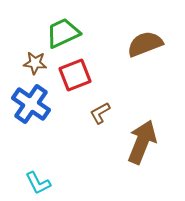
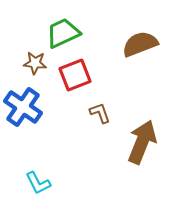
brown semicircle: moved 5 px left
blue cross: moved 8 px left, 3 px down
brown L-shape: rotated 100 degrees clockwise
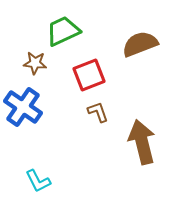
green trapezoid: moved 2 px up
red square: moved 14 px right
brown L-shape: moved 2 px left, 1 px up
brown arrow: rotated 36 degrees counterclockwise
cyan L-shape: moved 2 px up
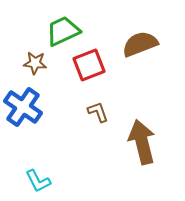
red square: moved 10 px up
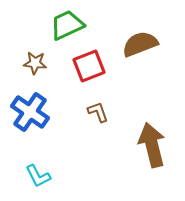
green trapezoid: moved 4 px right, 6 px up
red square: moved 1 px down
blue cross: moved 7 px right, 5 px down
brown arrow: moved 10 px right, 3 px down
cyan L-shape: moved 5 px up
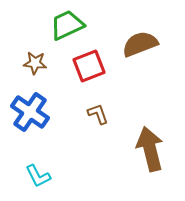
brown L-shape: moved 2 px down
brown arrow: moved 2 px left, 4 px down
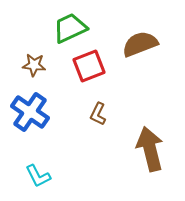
green trapezoid: moved 3 px right, 3 px down
brown star: moved 1 px left, 2 px down
brown L-shape: rotated 135 degrees counterclockwise
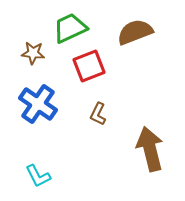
brown semicircle: moved 5 px left, 12 px up
brown star: moved 1 px left, 12 px up
blue cross: moved 8 px right, 8 px up
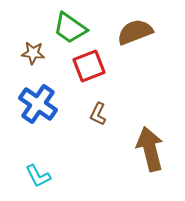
green trapezoid: rotated 120 degrees counterclockwise
